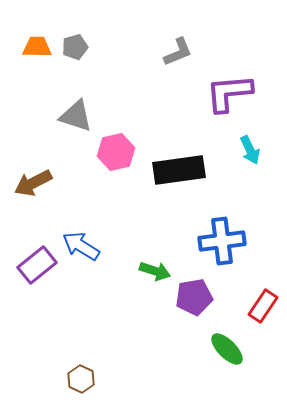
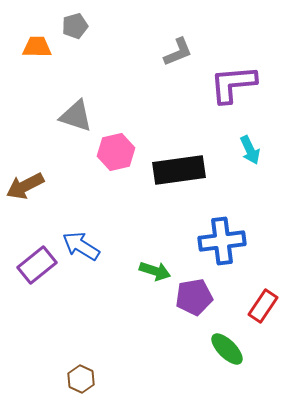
gray pentagon: moved 21 px up
purple L-shape: moved 4 px right, 9 px up
brown arrow: moved 8 px left, 3 px down
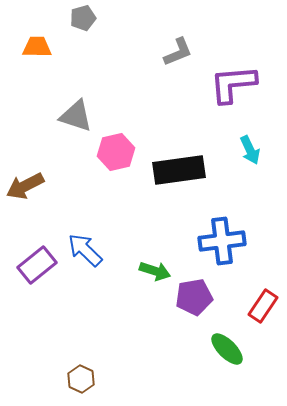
gray pentagon: moved 8 px right, 8 px up
blue arrow: moved 4 px right, 4 px down; rotated 12 degrees clockwise
